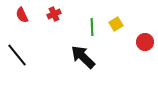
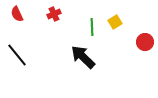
red semicircle: moved 5 px left, 1 px up
yellow square: moved 1 px left, 2 px up
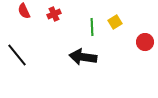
red semicircle: moved 7 px right, 3 px up
black arrow: rotated 36 degrees counterclockwise
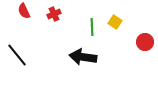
yellow square: rotated 24 degrees counterclockwise
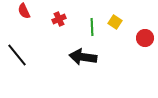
red cross: moved 5 px right, 5 px down
red circle: moved 4 px up
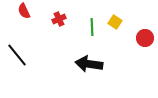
black arrow: moved 6 px right, 7 px down
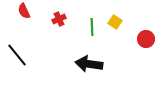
red circle: moved 1 px right, 1 px down
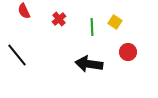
red cross: rotated 16 degrees counterclockwise
red circle: moved 18 px left, 13 px down
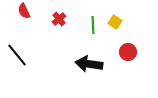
green line: moved 1 px right, 2 px up
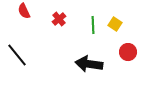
yellow square: moved 2 px down
